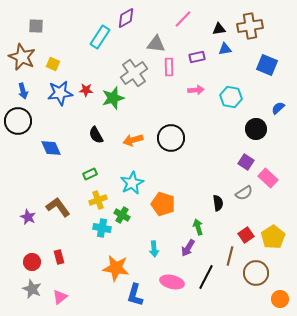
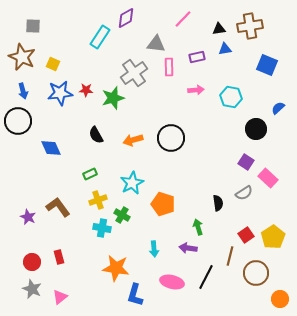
gray square at (36, 26): moved 3 px left
purple arrow at (188, 248): rotated 66 degrees clockwise
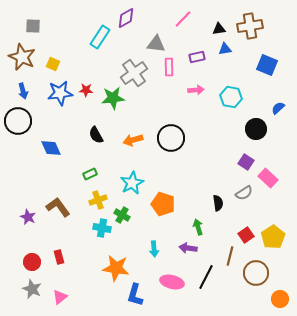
green star at (113, 98): rotated 10 degrees clockwise
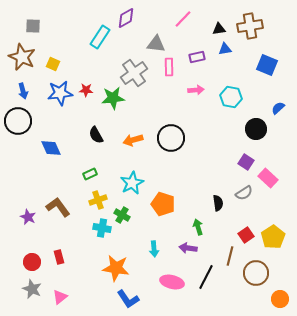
blue L-shape at (135, 295): moved 7 px left, 4 px down; rotated 50 degrees counterclockwise
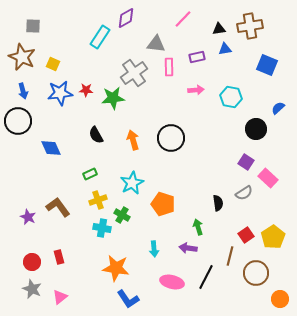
orange arrow at (133, 140): rotated 90 degrees clockwise
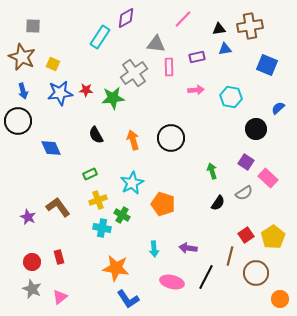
black semicircle at (218, 203): rotated 42 degrees clockwise
green arrow at (198, 227): moved 14 px right, 56 px up
